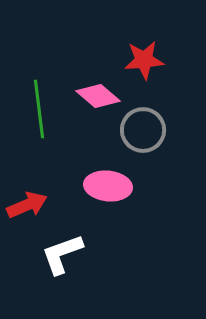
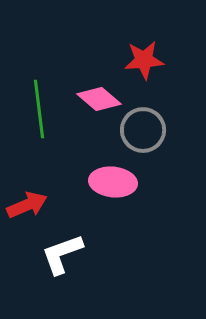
pink diamond: moved 1 px right, 3 px down
pink ellipse: moved 5 px right, 4 px up
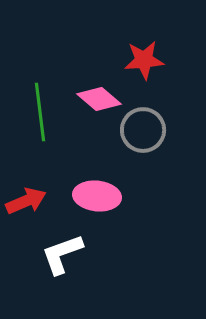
green line: moved 1 px right, 3 px down
pink ellipse: moved 16 px left, 14 px down
red arrow: moved 1 px left, 4 px up
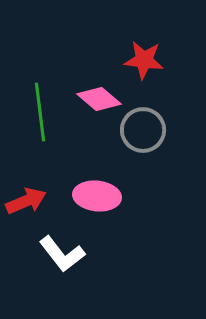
red star: rotated 12 degrees clockwise
white L-shape: rotated 108 degrees counterclockwise
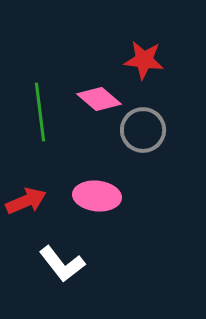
white L-shape: moved 10 px down
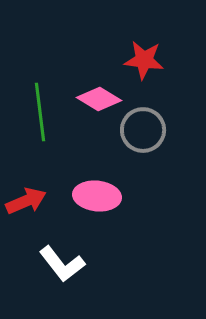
pink diamond: rotated 9 degrees counterclockwise
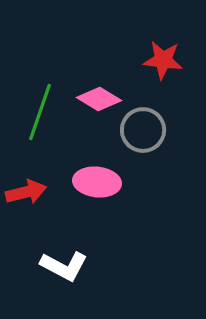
red star: moved 19 px right
green line: rotated 26 degrees clockwise
pink ellipse: moved 14 px up
red arrow: moved 9 px up; rotated 9 degrees clockwise
white L-shape: moved 2 px right, 2 px down; rotated 24 degrees counterclockwise
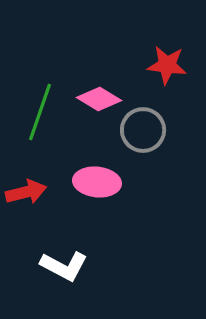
red star: moved 4 px right, 5 px down
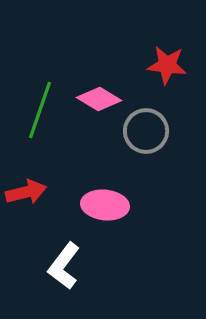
green line: moved 2 px up
gray circle: moved 3 px right, 1 px down
pink ellipse: moved 8 px right, 23 px down
white L-shape: rotated 99 degrees clockwise
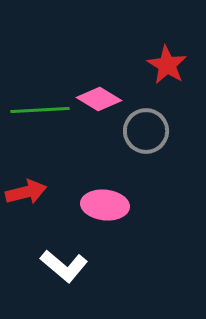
red star: rotated 24 degrees clockwise
green line: rotated 68 degrees clockwise
white L-shape: rotated 87 degrees counterclockwise
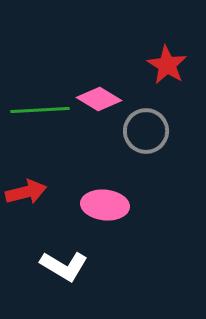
white L-shape: rotated 9 degrees counterclockwise
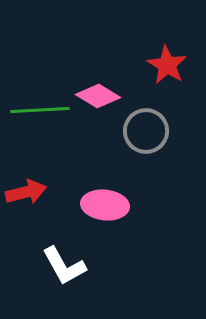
pink diamond: moved 1 px left, 3 px up
white L-shape: rotated 30 degrees clockwise
